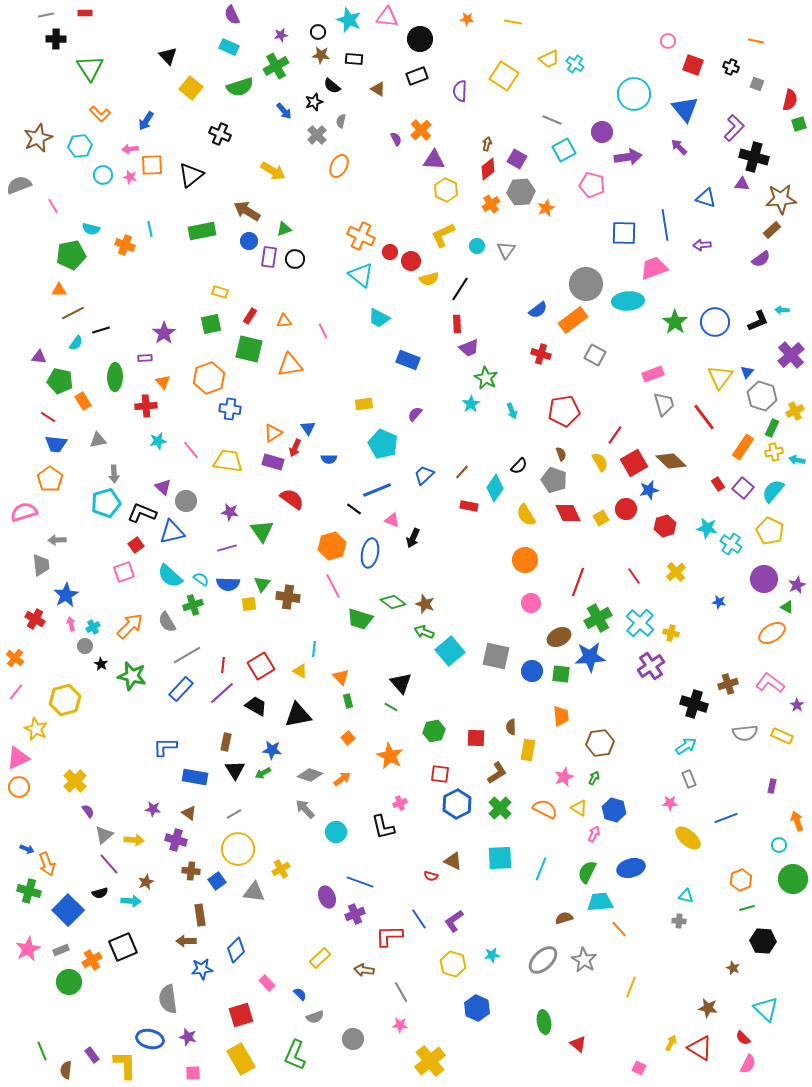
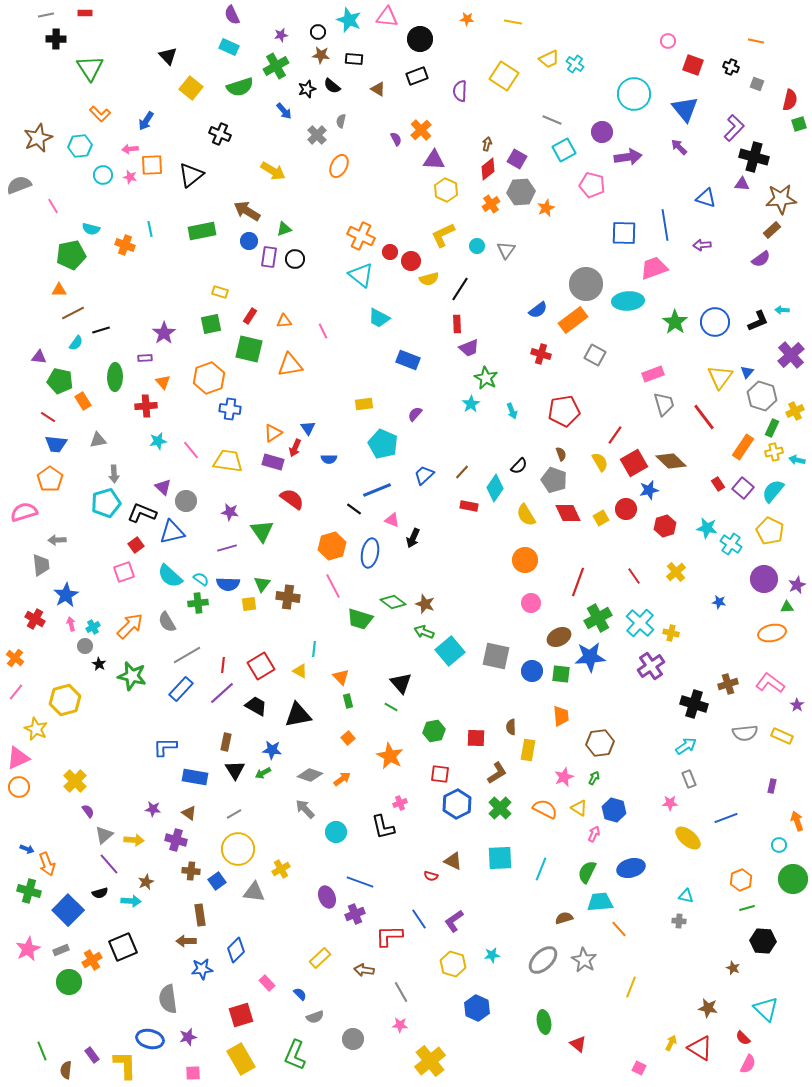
black star at (314, 102): moved 7 px left, 13 px up
green cross at (193, 605): moved 5 px right, 2 px up; rotated 12 degrees clockwise
green triangle at (787, 607): rotated 32 degrees counterclockwise
orange ellipse at (772, 633): rotated 20 degrees clockwise
black star at (101, 664): moved 2 px left
purple star at (188, 1037): rotated 30 degrees counterclockwise
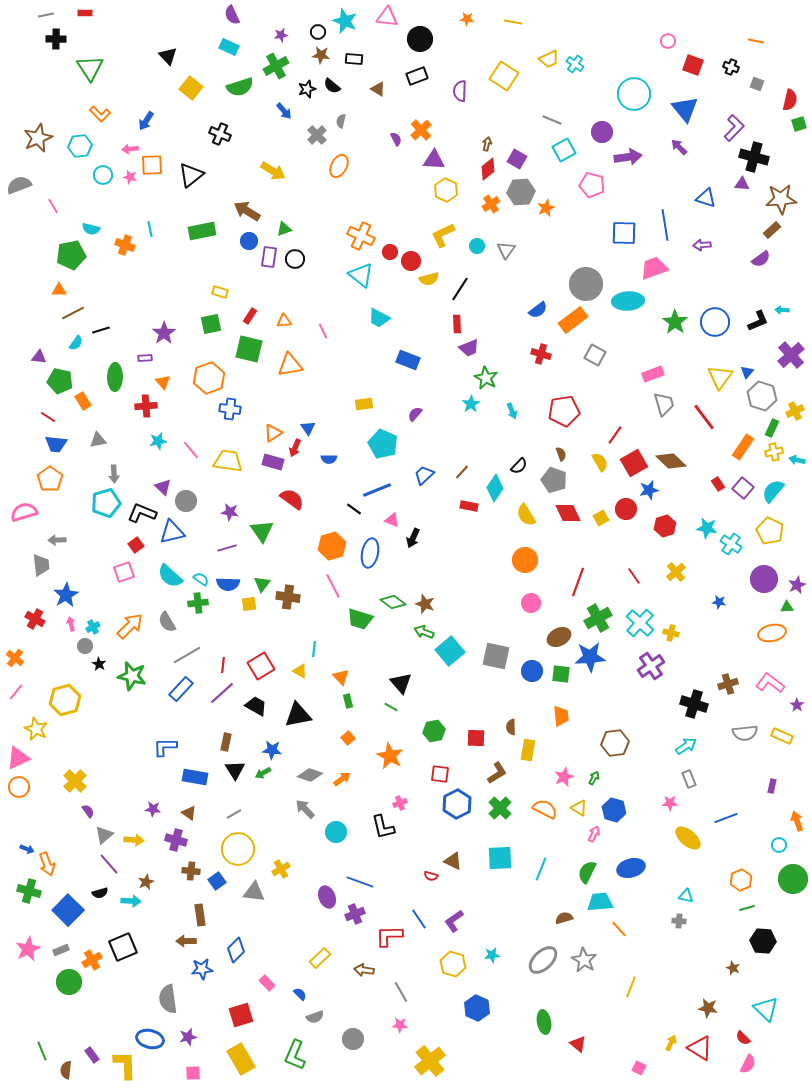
cyan star at (349, 20): moved 4 px left, 1 px down
brown hexagon at (600, 743): moved 15 px right
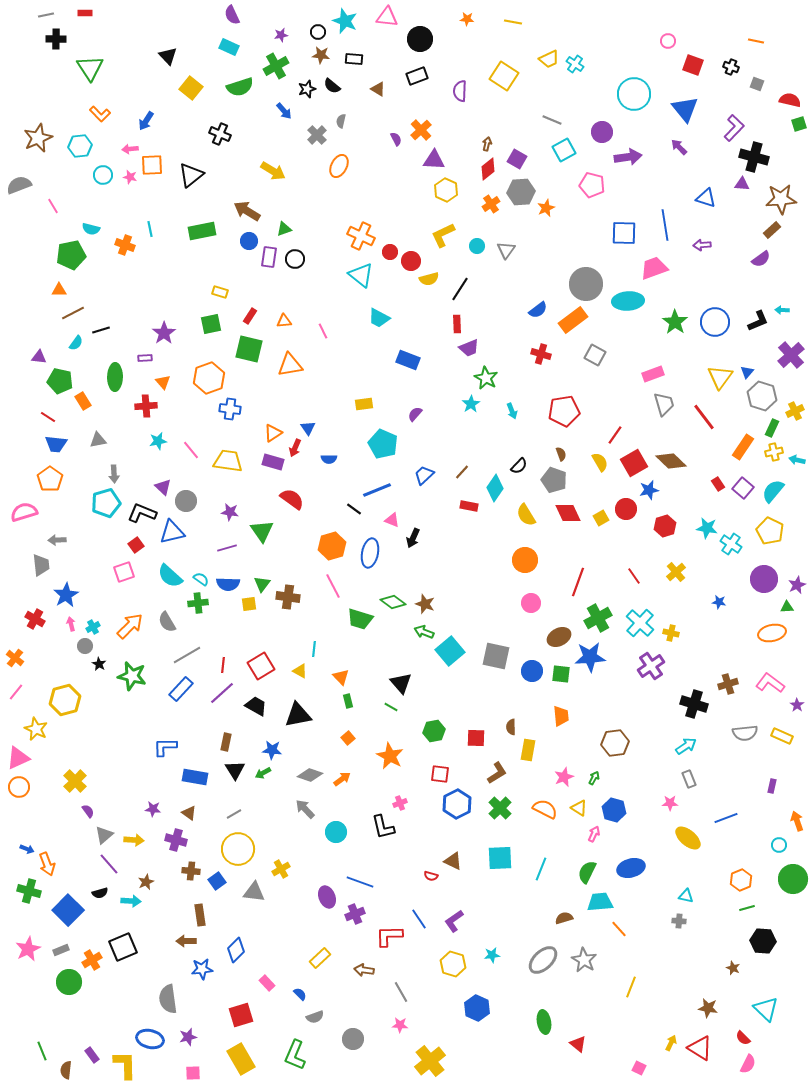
red semicircle at (790, 100): rotated 90 degrees counterclockwise
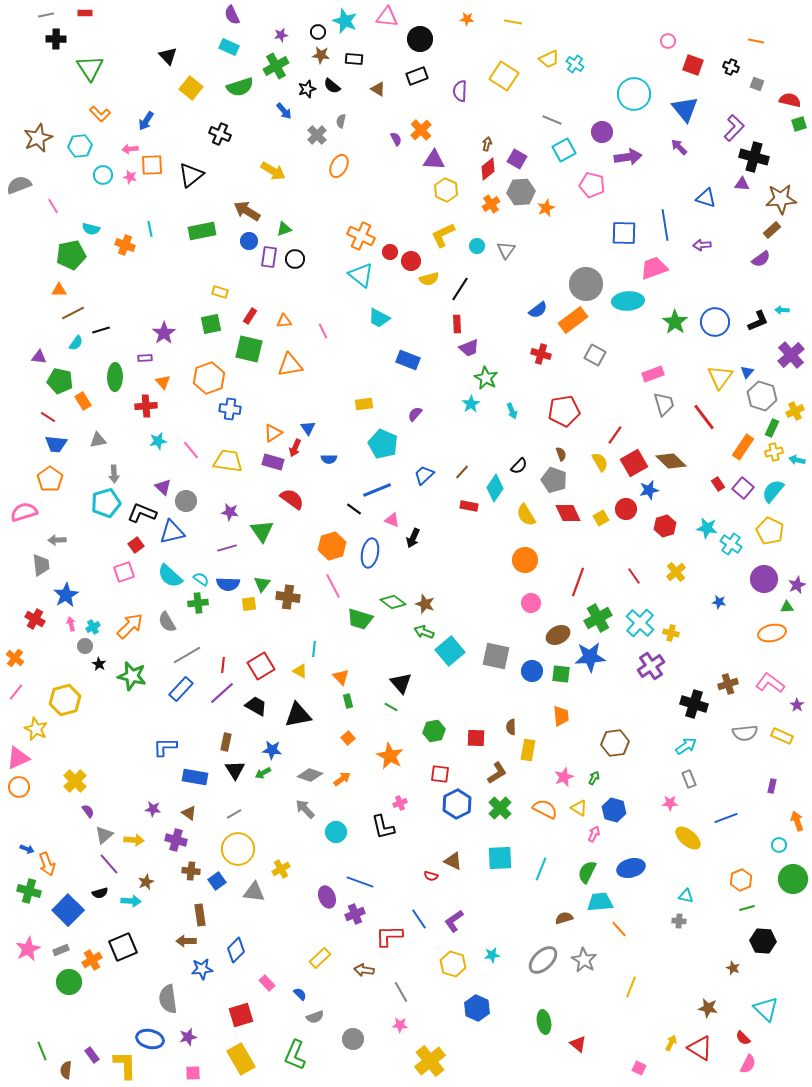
brown ellipse at (559, 637): moved 1 px left, 2 px up
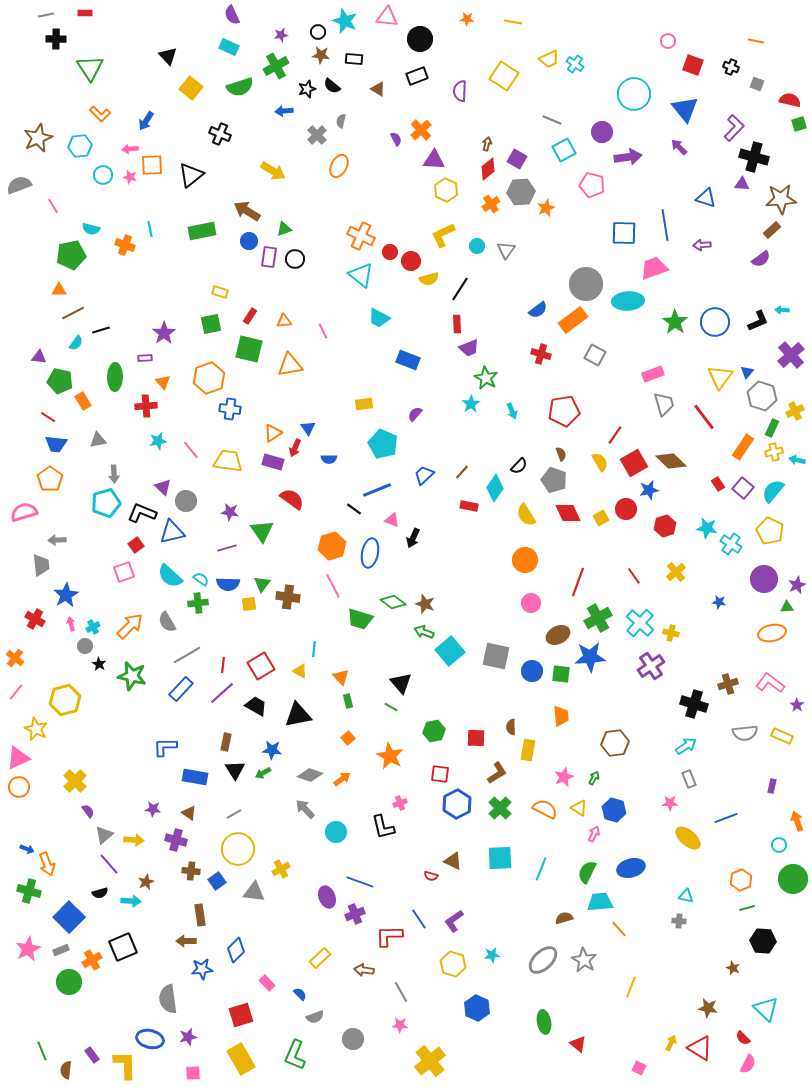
blue arrow at (284, 111): rotated 126 degrees clockwise
blue square at (68, 910): moved 1 px right, 7 px down
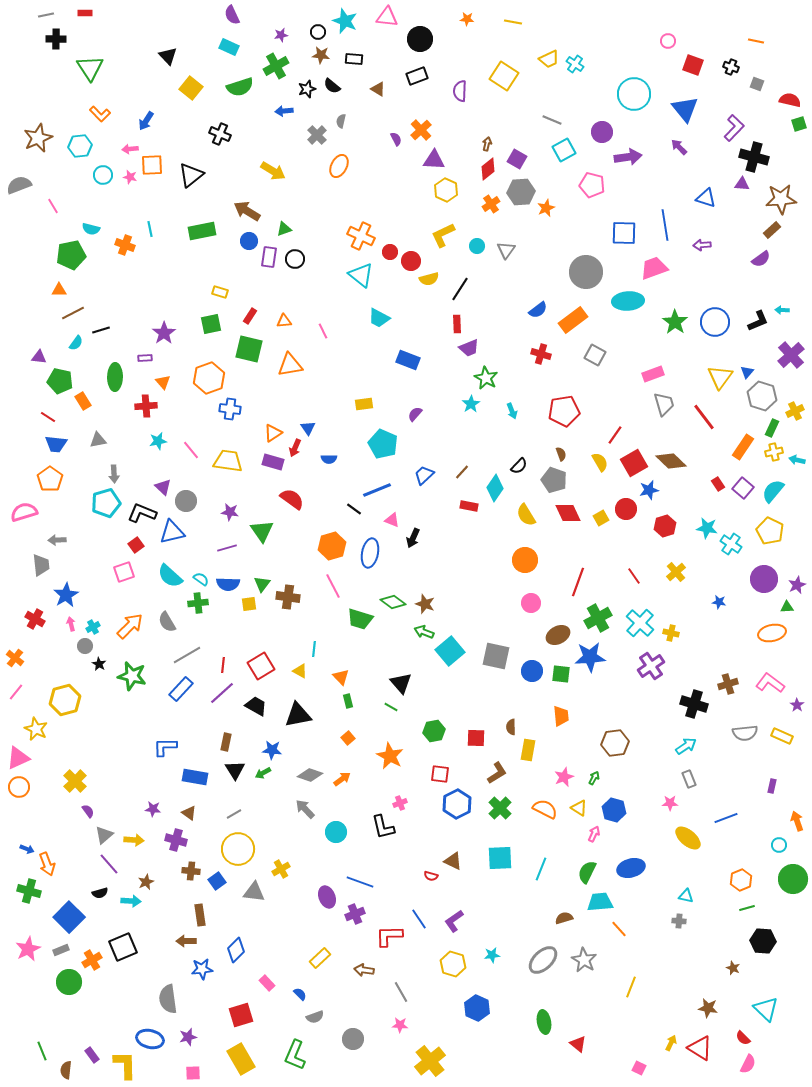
gray circle at (586, 284): moved 12 px up
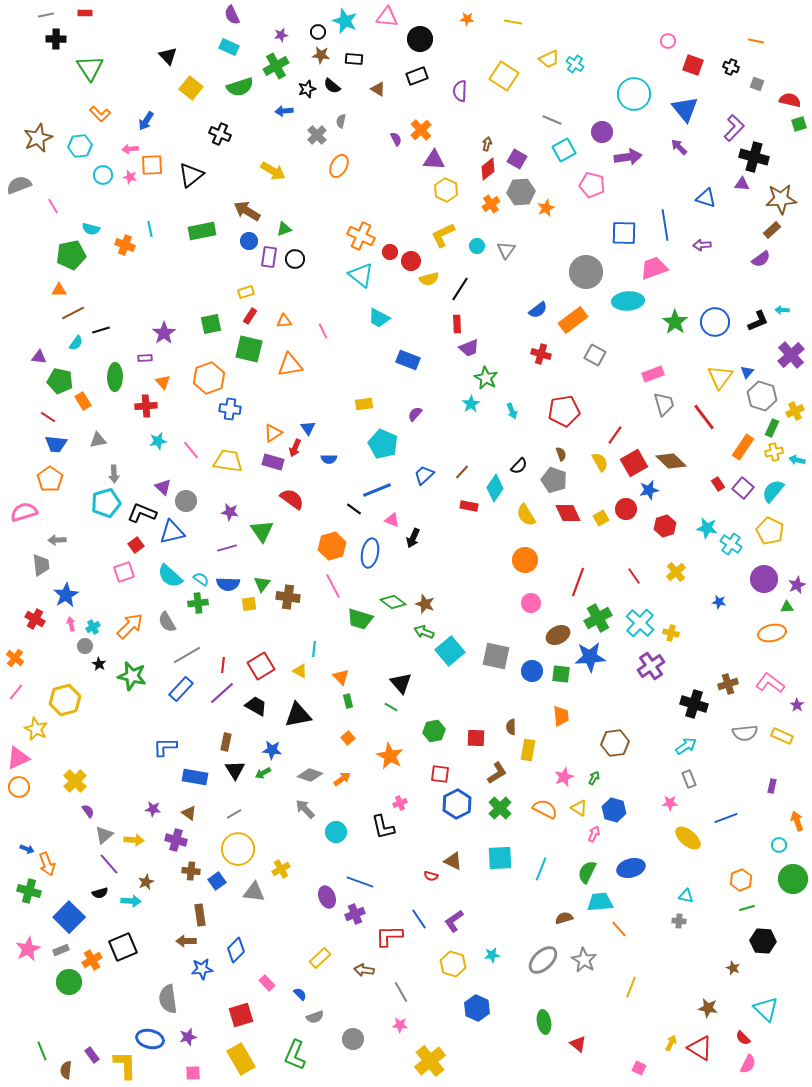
yellow rectangle at (220, 292): moved 26 px right; rotated 35 degrees counterclockwise
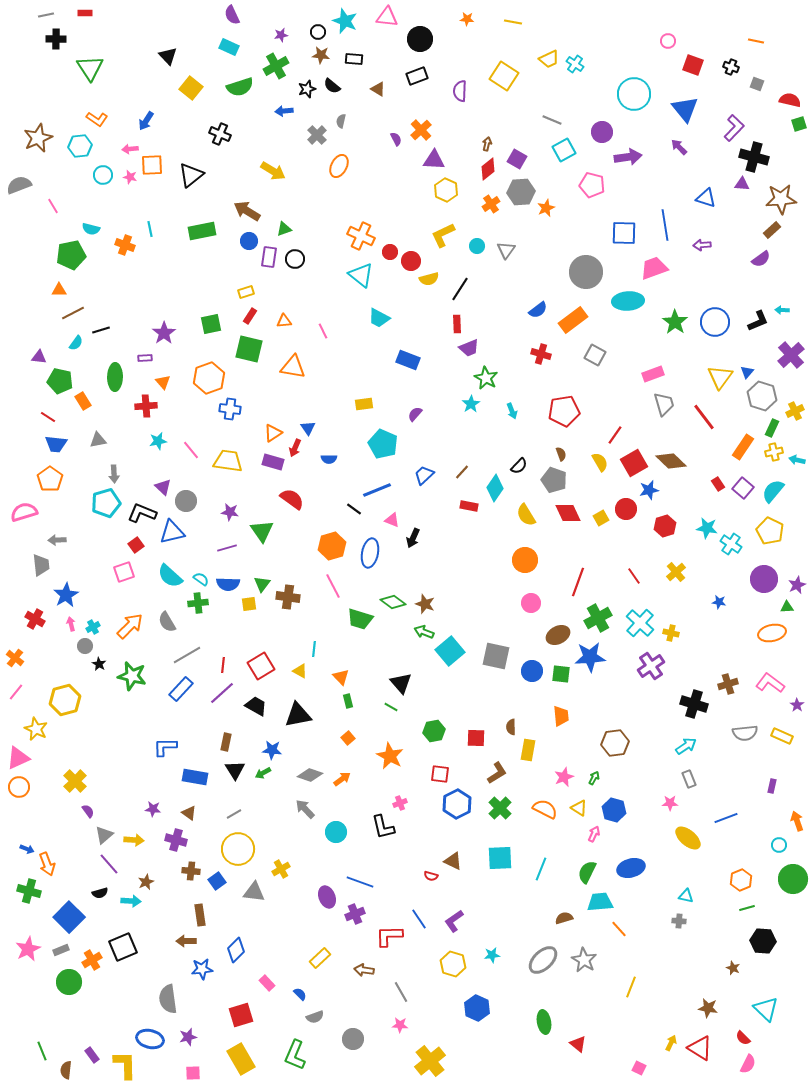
orange L-shape at (100, 114): moved 3 px left, 5 px down; rotated 10 degrees counterclockwise
orange triangle at (290, 365): moved 3 px right, 2 px down; rotated 20 degrees clockwise
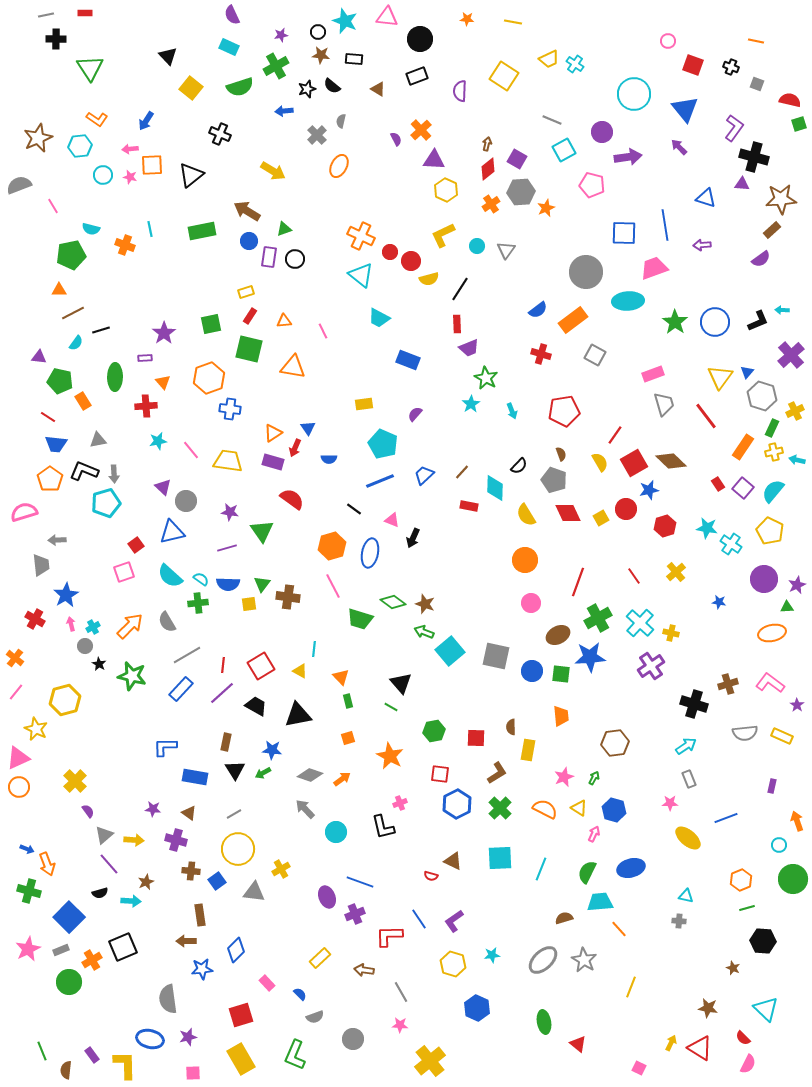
purple L-shape at (734, 128): rotated 8 degrees counterclockwise
red line at (704, 417): moved 2 px right, 1 px up
cyan diamond at (495, 488): rotated 32 degrees counterclockwise
blue line at (377, 490): moved 3 px right, 9 px up
black L-shape at (142, 513): moved 58 px left, 42 px up
orange square at (348, 738): rotated 24 degrees clockwise
